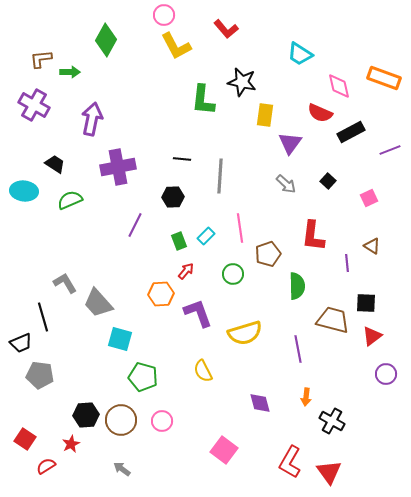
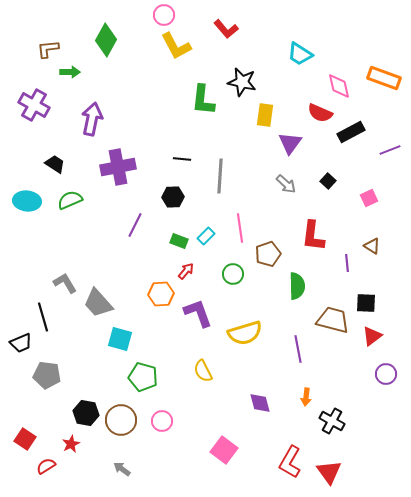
brown L-shape at (41, 59): moved 7 px right, 10 px up
cyan ellipse at (24, 191): moved 3 px right, 10 px down
green rectangle at (179, 241): rotated 48 degrees counterclockwise
gray pentagon at (40, 375): moved 7 px right
black hexagon at (86, 415): moved 2 px up; rotated 15 degrees clockwise
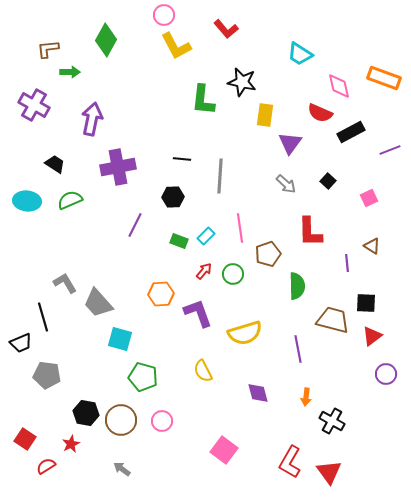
red L-shape at (313, 236): moved 3 px left, 4 px up; rotated 8 degrees counterclockwise
red arrow at (186, 271): moved 18 px right
purple diamond at (260, 403): moved 2 px left, 10 px up
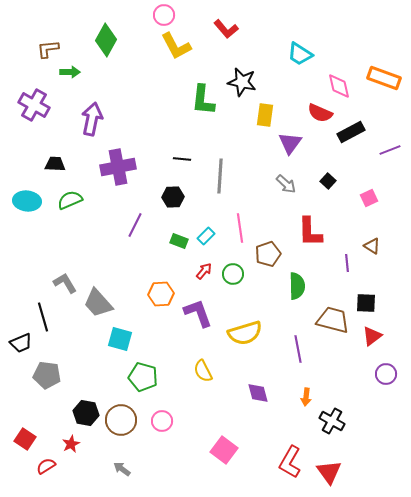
black trapezoid at (55, 164): rotated 30 degrees counterclockwise
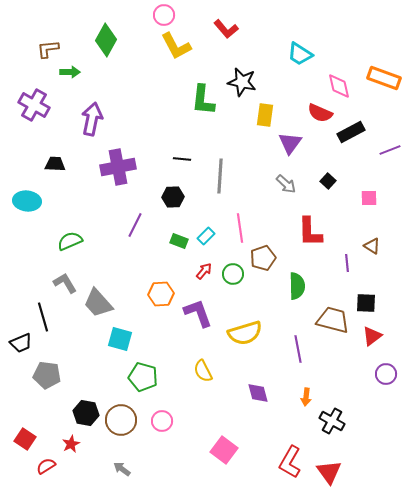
pink square at (369, 198): rotated 24 degrees clockwise
green semicircle at (70, 200): moved 41 px down
brown pentagon at (268, 254): moved 5 px left, 4 px down
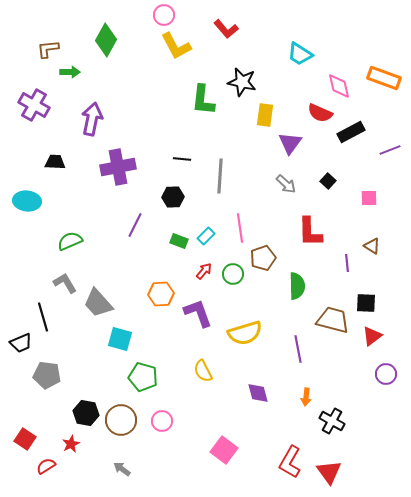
black trapezoid at (55, 164): moved 2 px up
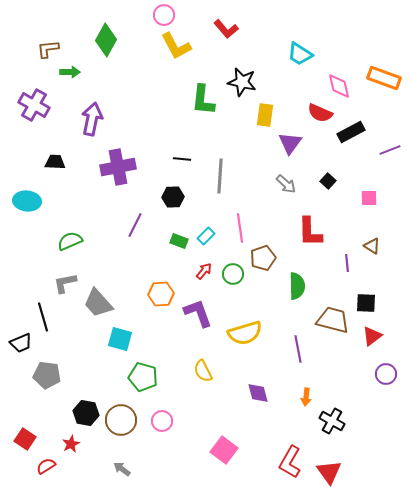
gray L-shape at (65, 283): rotated 70 degrees counterclockwise
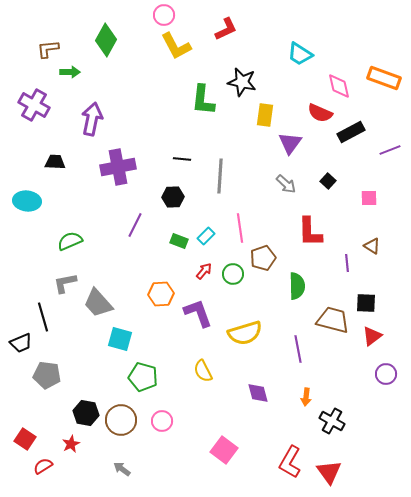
red L-shape at (226, 29): rotated 75 degrees counterclockwise
red semicircle at (46, 466): moved 3 px left
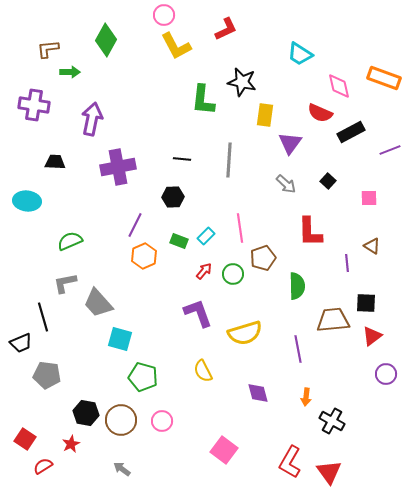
purple cross at (34, 105): rotated 20 degrees counterclockwise
gray line at (220, 176): moved 9 px right, 16 px up
orange hexagon at (161, 294): moved 17 px left, 38 px up; rotated 20 degrees counterclockwise
brown trapezoid at (333, 320): rotated 20 degrees counterclockwise
